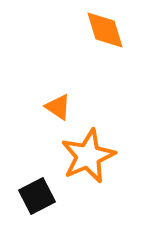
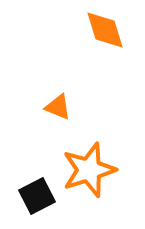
orange triangle: rotated 12 degrees counterclockwise
orange star: moved 1 px right, 14 px down; rotated 6 degrees clockwise
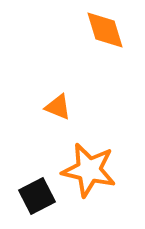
orange star: rotated 30 degrees clockwise
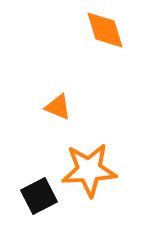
orange star: rotated 16 degrees counterclockwise
black square: moved 2 px right
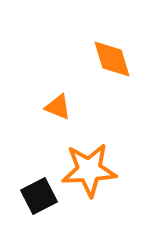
orange diamond: moved 7 px right, 29 px down
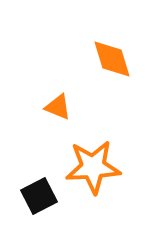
orange star: moved 4 px right, 3 px up
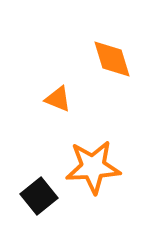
orange triangle: moved 8 px up
black square: rotated 12 degrees counterclockwise
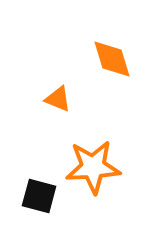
black square: rotated 36 degrees counterclockwise
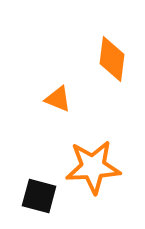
orange diamond: rotated 24 degrees clockwise
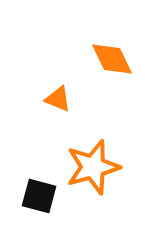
orange diamond: rotated 33 degrees counterclockwise
orange star: rotated 12 degrees counterclockwise
